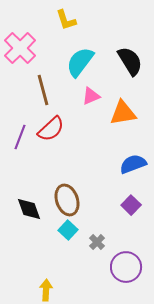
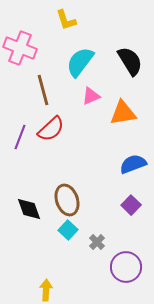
pink cross: rotated 24 degrees counterclockwise
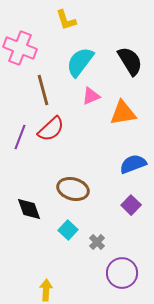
brown ellipse: moved 6 px right, 11 px up; rotated 56 degrees counterclockwise
purple circle: moved 4 px left, 6 px down
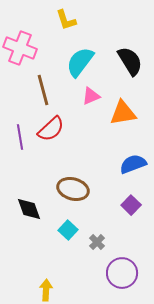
purple line: rotated 30 degrees counterclockwise
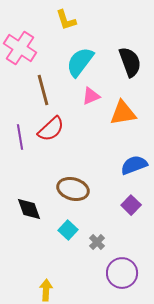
pink cross: rotated 12 degrees clockwise
black semicircle: moved 1 px down; rotated 12 degrees clockwise
blue semicircle: moved 1 px right, 1 px down
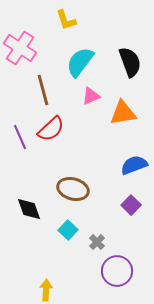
purple line: rotated 15 degrees counterclockwise
purple circle: moved 5 px left, 2 px up
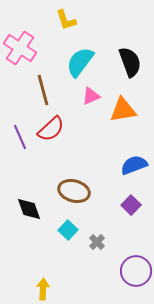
orange triangle: moved 3 px up
brown ellipse: moved 1 px right, 2 px down
purple circle: moved 19 px right
yellow arrow: moved 3 px left, 1 px up
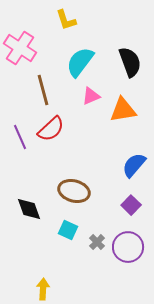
blue semicircle: rotated 28 degrees counterclockwise
cyan square: rotated 18 degrees counterclockwise
purple circle: moved 8 px left, 24 px up
